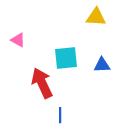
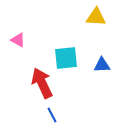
blue line: moved 8 px left; rotated 28 degrees counterclockwise
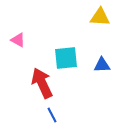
yellow triangle: moved 4 px right
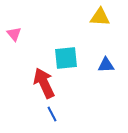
pink triangle: moved 4 px left, 6 px up; rotated 21 degrees clockwise
blue triangle: moved 4 px right
red arrow: moved 2 px right
blue line: moved 1 px up
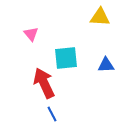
pink triangle: moved 17 px right
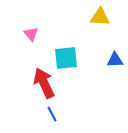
blue triangle: moved 9 px right, 5 px up
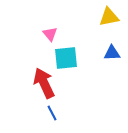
yellow triangle: moved 9 px right; rotated 15 degrees counterclockwise
pink triangle: moved 19 px right
blue triangle: moved 3 px left, 7 px up
blue line: moved 1 px up
